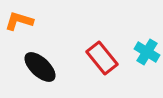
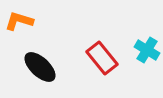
cyan cross: moved 2 px up
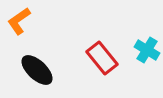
orange L-shape: rotated 52 degrees counterclockwise
black ellipse: moved 3 px left, 3 px down
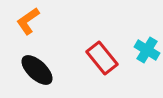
orange L-shape: moved 9 px right
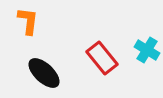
orange L-shape: rotated 132 degrees clockwise
black ellipse: moved 7 px right, 3 px down
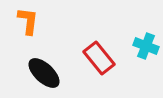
cyan cross: moved 1 px left, 4 px up; rotated 10 degrees counterclockwise
red rectangle: moved 3 px left
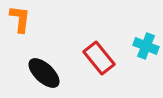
orange L-shape: moved 8 px left, 2 px up
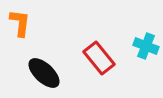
orange L-shape: moved 4 px down
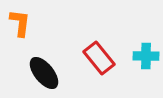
cyan cross: moved 10 px down; rotated 20 degrees counterclockwise
black ellipse: rotated 8 degrees clockwise
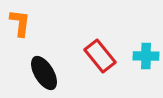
red rectangle: moved 1 px right, 2 px up
black ellipse: rotated 8 degrees clockwise
